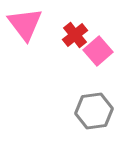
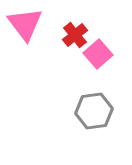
pink square: moved 3 px down
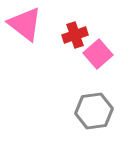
pink triangle: rotated 15 degrees counterclockwise
red cross: rotated 20 degrees clockwise
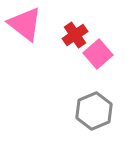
red cross: rotated 15 degrees counterclockwise
gray hexagon: rotated 15 degrees counterclockwise
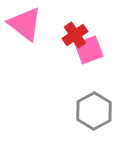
pink square: moved 9 px left, 4 px up; rotated 20 degrees clockwise
gray hexagon: rotated 6 degrees counterclockwise
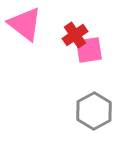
pink square: rotated 12 degrees clockwise
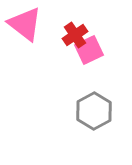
pink square: rotated 16 degrees counterclockwise
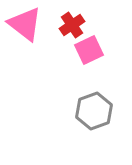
red cross: moved 3 px left, 10 px up
gray hexagon: rotated 9 degrees clockwise
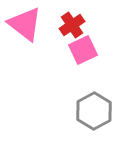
pink square: moved 6 px left
gray hexagon: rotated 9 degrees counterclockwise
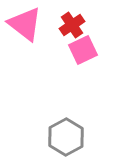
gray hexagon: moved 28 px left, 26 px down
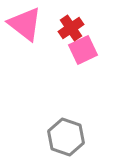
red cross: moved 1 px left, 3 px down
gray hexagon: rotated 12 degrees counterclockwise
